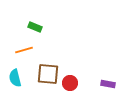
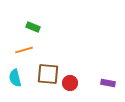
green rectangle: moved 2 px left
purple rectangle: moved 1 px up
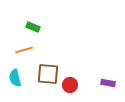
red circle: moved 2 px down
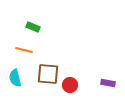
orange line: rotated 30 degrees clockwise
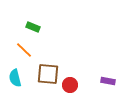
orange line: rotated 30 degrees clockwise
purple rectangle: moved 2 px up
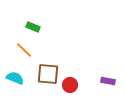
cyan semicircle: rotated 126 degrees clockwise
